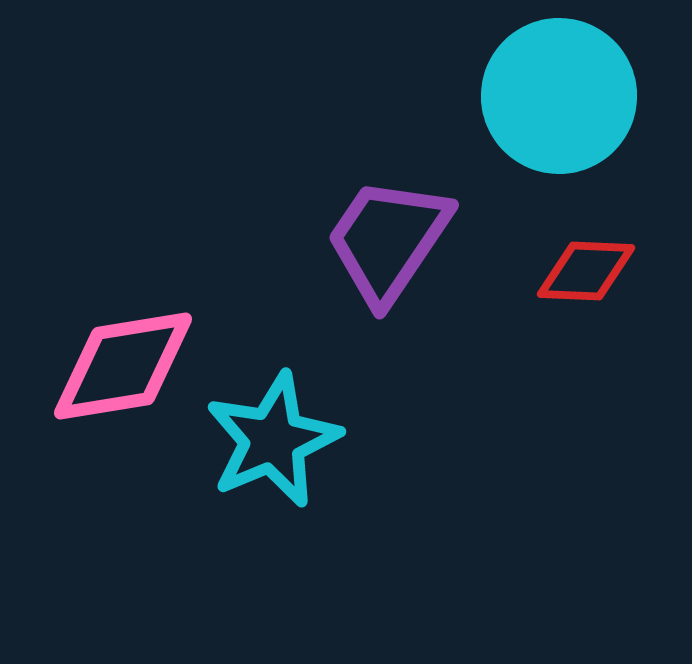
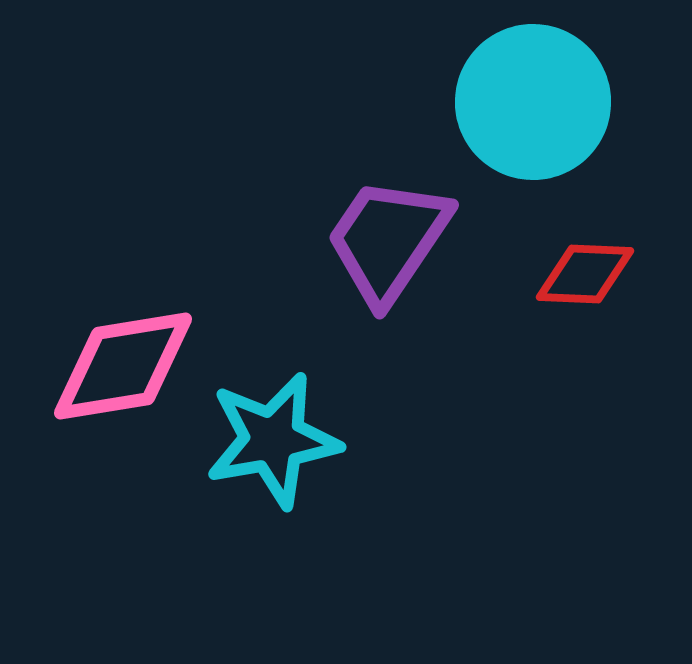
cyan circle: moved 26 px left, 6 px down
red diamond: moved 1 px left, 3 px down
cyan star: rotated 13 degrees clockwise
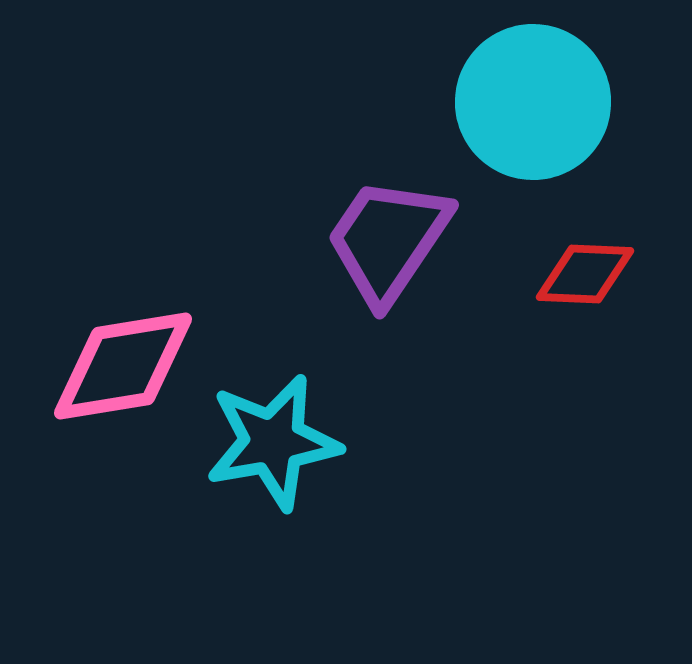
cyan star: moved 2 px down
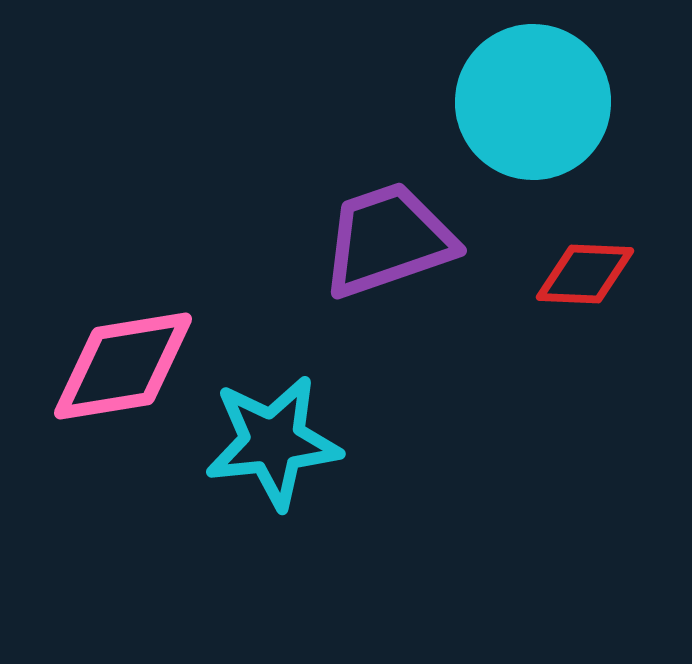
purple trapezoid: rotated 37 degrees clockwise
cyan star: rotated 4 degrees clockwise
